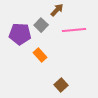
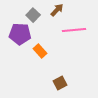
gray square: moved 8 px left, 10 px up
orange rectangle: moved 4 px up
brown square: moved 1 px left, 2 px up; rotated 16 degrees clockwise
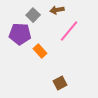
brown arrow: rotated 144 degrees counterclockwise
pink line: moved 5 px left, 1 px down; rotated 45 degrees counterclockwise
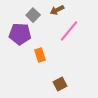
brown arrow: rotated 16 degrees counterclockwise
orange rectangle: moved 4 px down; rotated 24 degrees clockwise
brown square: moved 1 px down
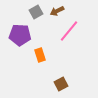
brown arrow: moved 1 px down
gray square: moved 3 px right, 3 px up; rotated 16 degrees clockwise
purple pentagon: moved 1 px down
brown square: moved 1 px right
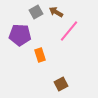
brown arrow: moved 1 px left, 1 px down; rotated 56 degrees clockwise
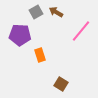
pink line: moved 12 px right
brown square: rotated 32 degrees counterclockwise
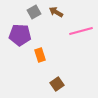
gray square: moved 2 px left
pink line: rotated 35 degrees clockwise
brown square: moved 4 px left; rotated 24 degrees clockwise
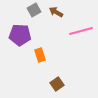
gray square: moved 2 px up
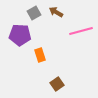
gray square: moved 3 px down
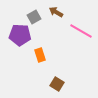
gray square: moved 4 px down
pink line: rotated 45 degrees clockwise
brown square: rotated 24 degrees counterclockwise
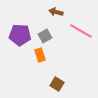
brown arrow: rotated 16 degrees counterclockwise
gray square: moved 11 px right, 19 px down
